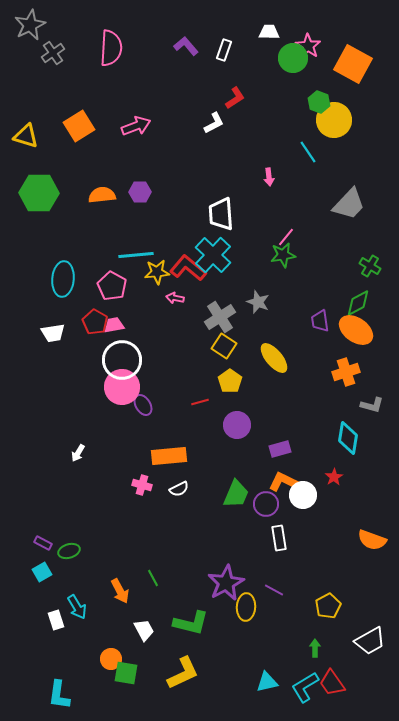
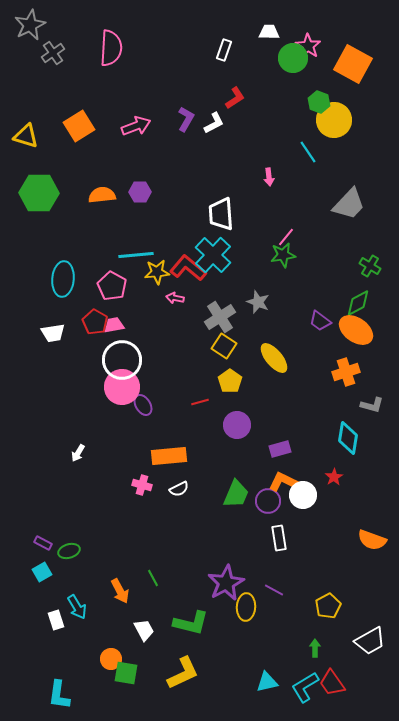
purple L-shape at (186, 46): moved 73 px down; rotated 70 degrees clockwise
purple trapezoid at (320, 321): rotated 45 degrees counterclockwise
purple circle at (266, 504): moved 2 px right, 3 px up
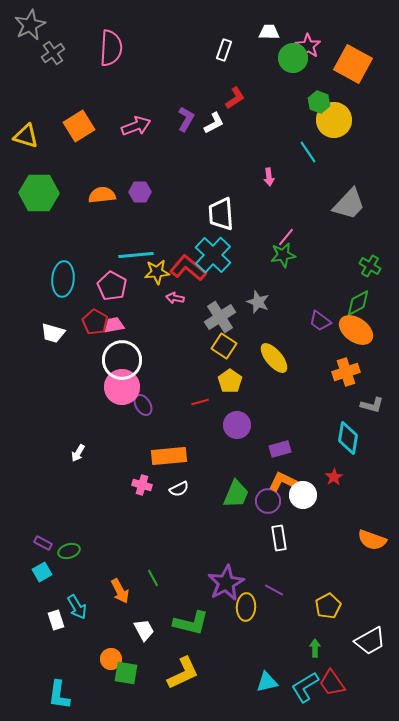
white trapezoid at (53, 333): rotated 25 degrees clockwise
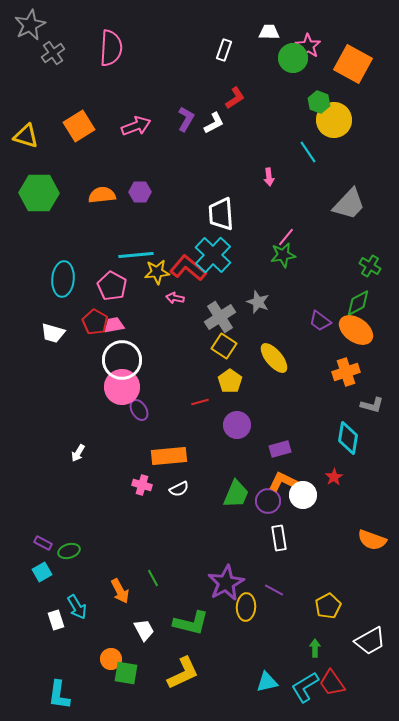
purple ellipse at (143, 405): moved 4 px left, 5 px down
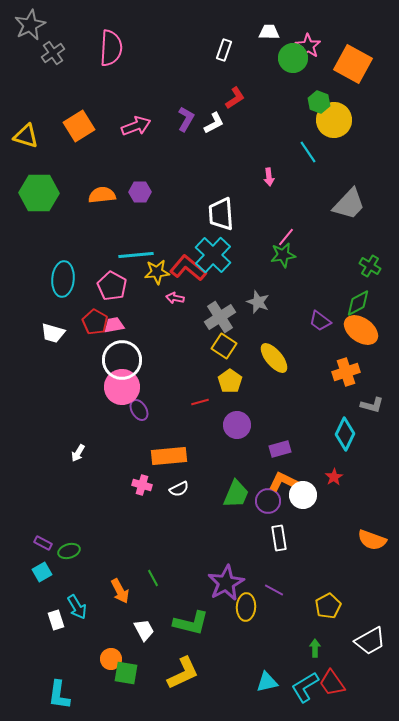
orange ellipse at (356, 330): moved 5 px right
cyan diamond at (348, 438): moved 3 px left, 4 px up; rotated 16 degrees clockwise
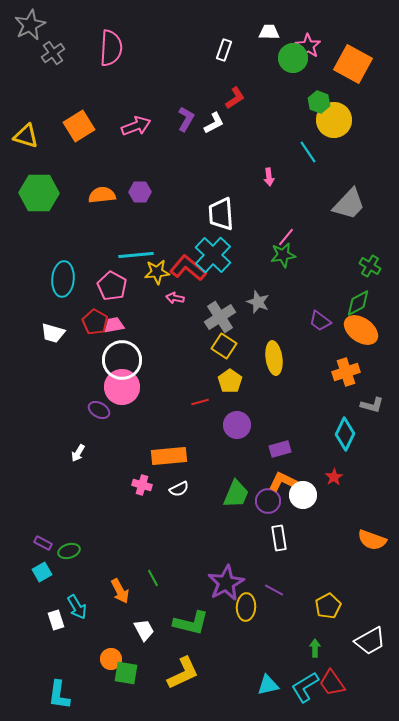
yellow ellipse at (274, 358): rotated 32 degrees clockwise
purple ellipse at (139, 410): moved 40 px left; rotated 30 degrees counterclockwise
cyan triangle at (267, 682): moved 1 px right, 3 px down
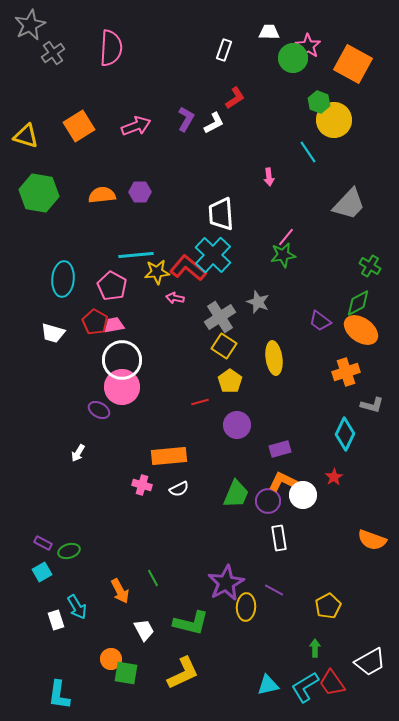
green hexagon at (39, 193): rotated 9 degrees clockwise
white trapezoid at (370, 641): moved 21 px down
